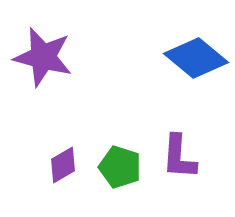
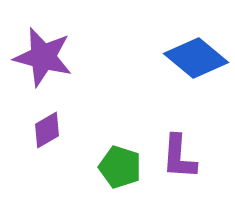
purple diamond: moved 16 px left, 35 px up
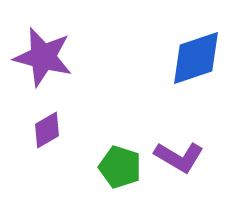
blue diamond: rotated 58 degrees counterclockwise
purple L-shape: rotated 63 degrees counterclockwise
